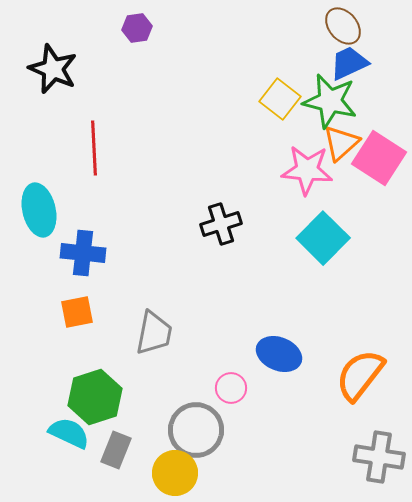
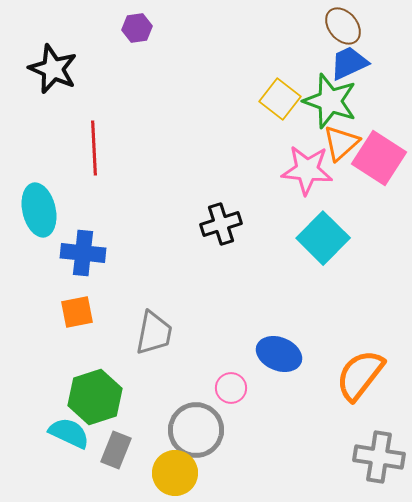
green star: rotated 6 degrees clockwise
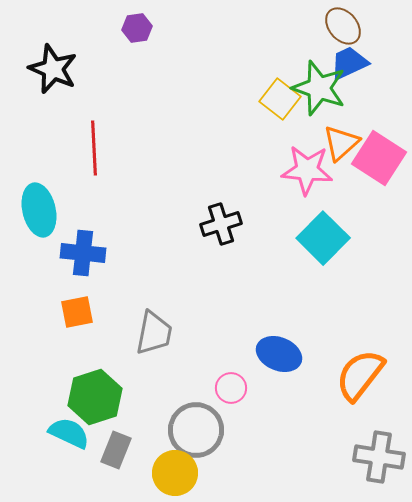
green star: moved 11 px left, 13 px up
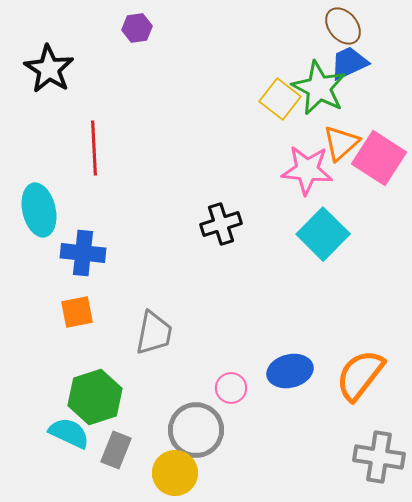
black star: moved 4 px left; rotated 9 degrees clockwise
green star: rotated 8 degrees clockwise
cyan square: moved 4 px up
blue ellipse: moved 11 px right, 17 px down; rotated 36 degrees counterclockwise
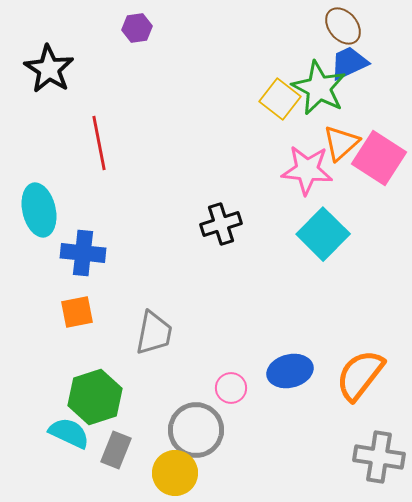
red line: moved 5 px right, 5 px up; rotated 8 degrees counterclockwise
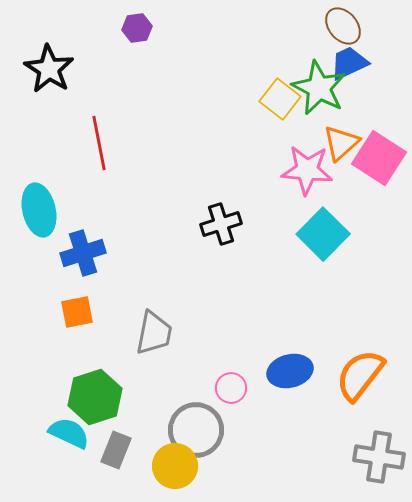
blue cross: rotated 24 degrees counterclockwise
yellow circle: moved 7 px up
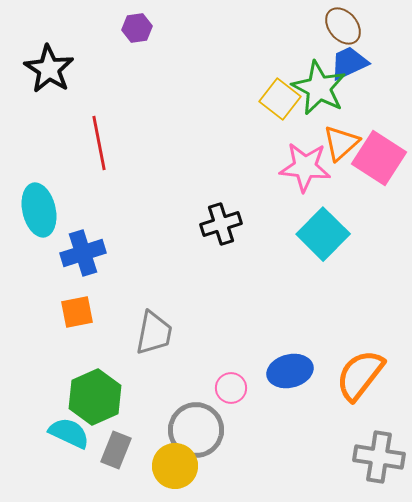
pink star: moved 2 px left, 3 px up
green hexagon: rotated 6 degrees counterclockwise
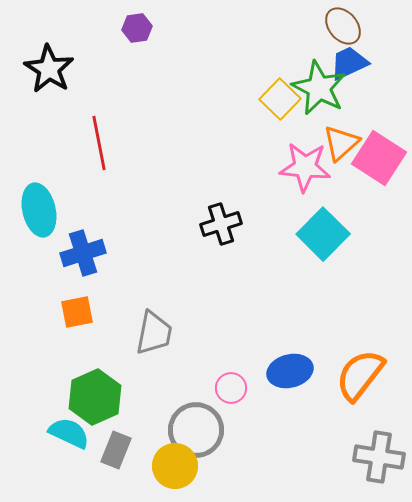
yellow square: rotated 6 degrees clockwise
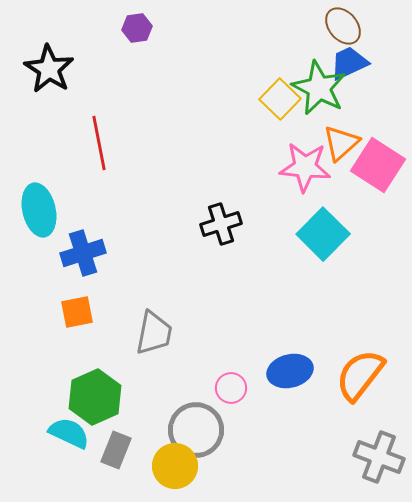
pink square: moved 1 px left, 7 px down
gray cross: rotated 12 degrees clockwise
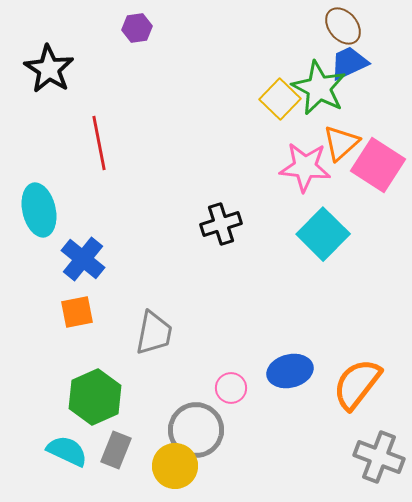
blue cross: moved 6 px down; rotated 33 degrees counterclockwise
orange semicircle: moved 3 px left, 9 px down
cyan semicircle: moved 2 px left, 18 px down
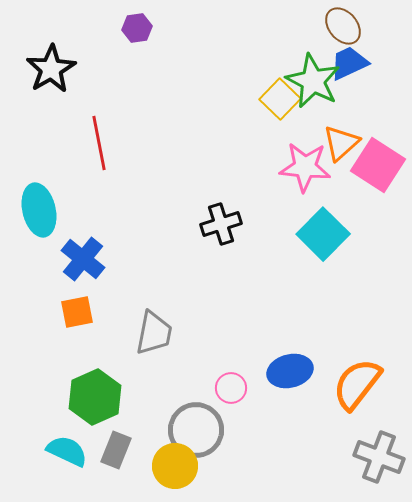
black star: moved 2 px right; rotated 9 degrees clockwise
green star: moved 6 px left, 7 px up
